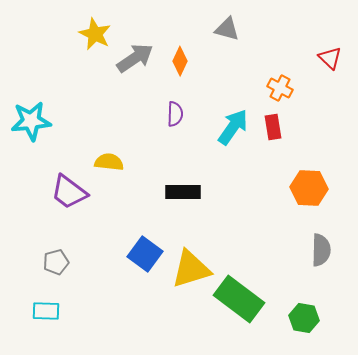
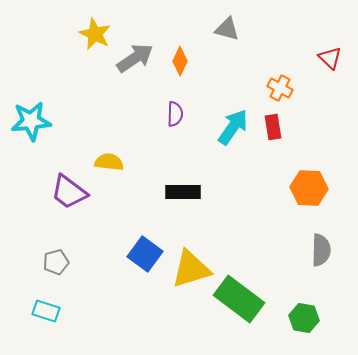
cyan rectangle: rotated 16 degrees clockwise
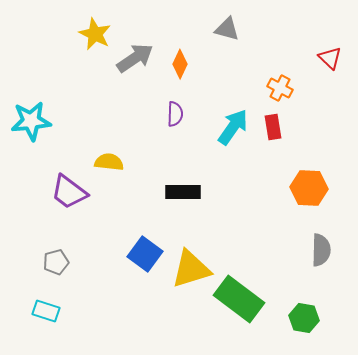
orange diamond: moved 3 px down
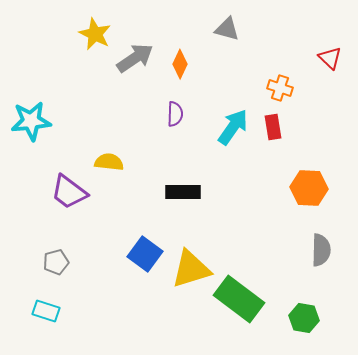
orange cross: rotated 10 degrees counterclockwise
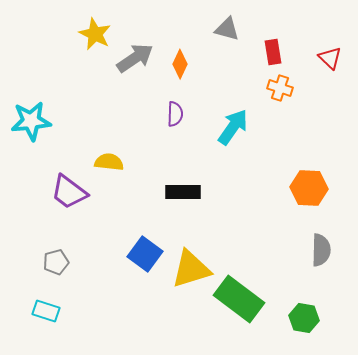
red rectangle: moved 75 px up
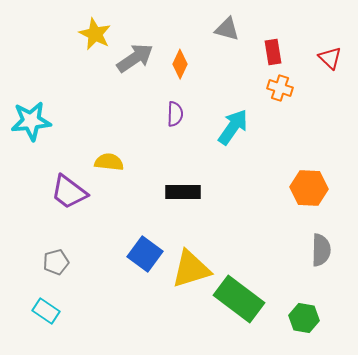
cyan rectangle: rotated 16 degrees clockwise
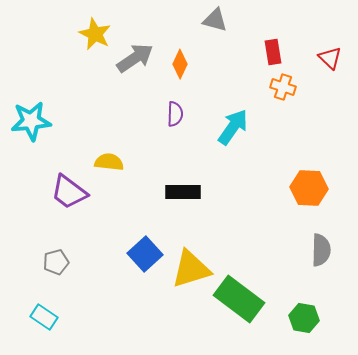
gray triangle: moved 12 px left, 9 px up
orange cross: moved 3 px right, 1 px up
blue square: rotated 12 degrees clockwise
cyan rectangle: moved 2 px left, 6 px down
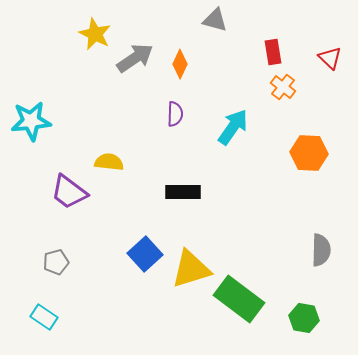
orange cross: rotated 20 degrees clockwise
orange hexagon: moved 35 px up
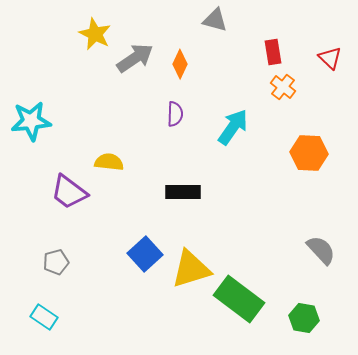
gray semicircle: rotated 44 degrees counterclockwise
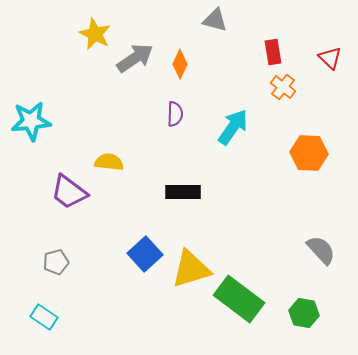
green hexagon: moved 5 px up
